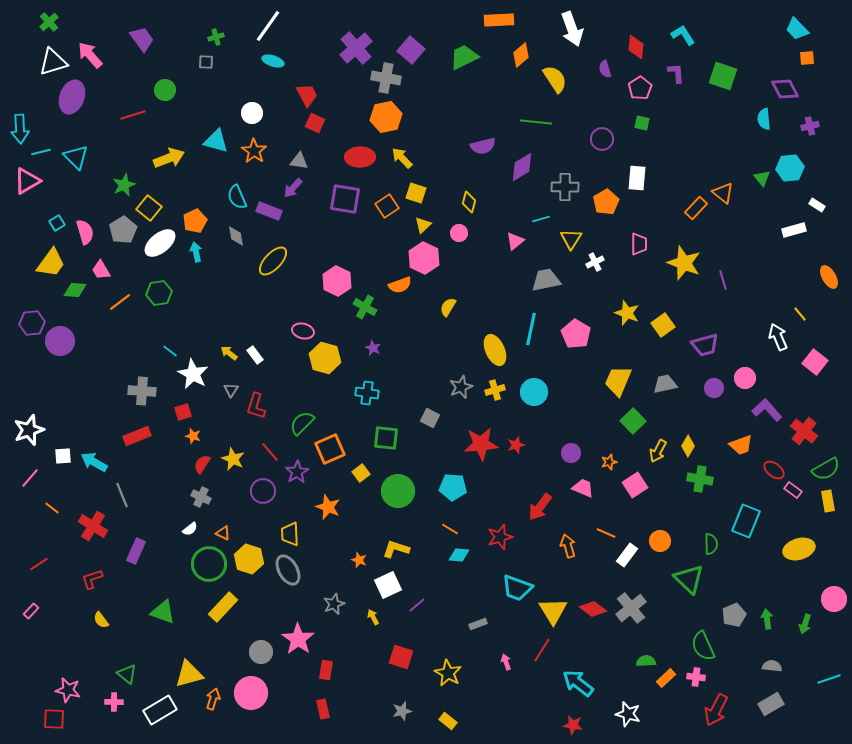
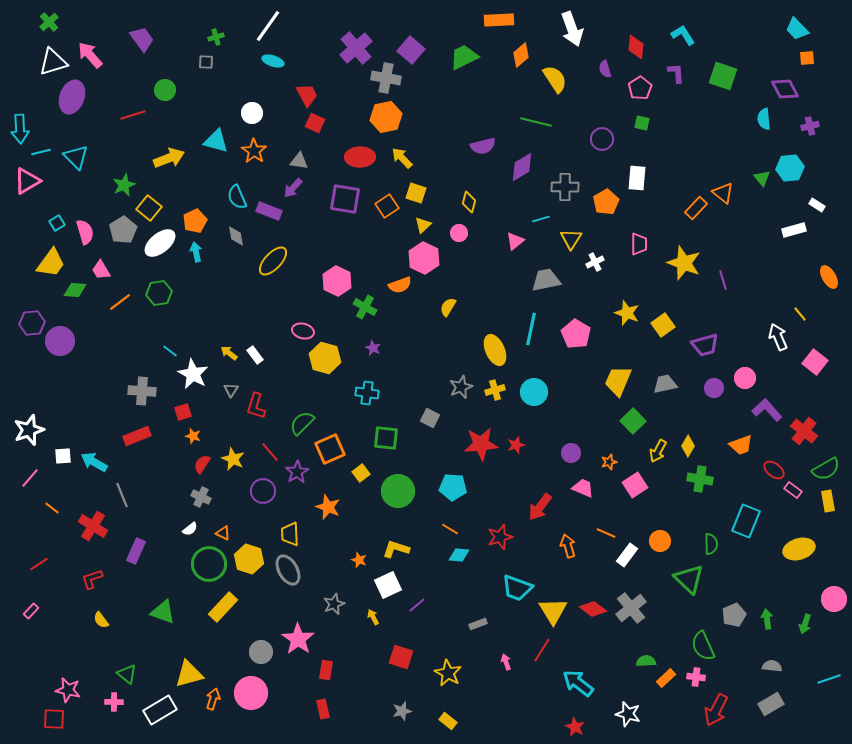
green line at (536, 122): rotated 8 degrees clockwise
red star at (573, 725): moved 2 px right, 2 px down; rotated 18 degrees clockwise
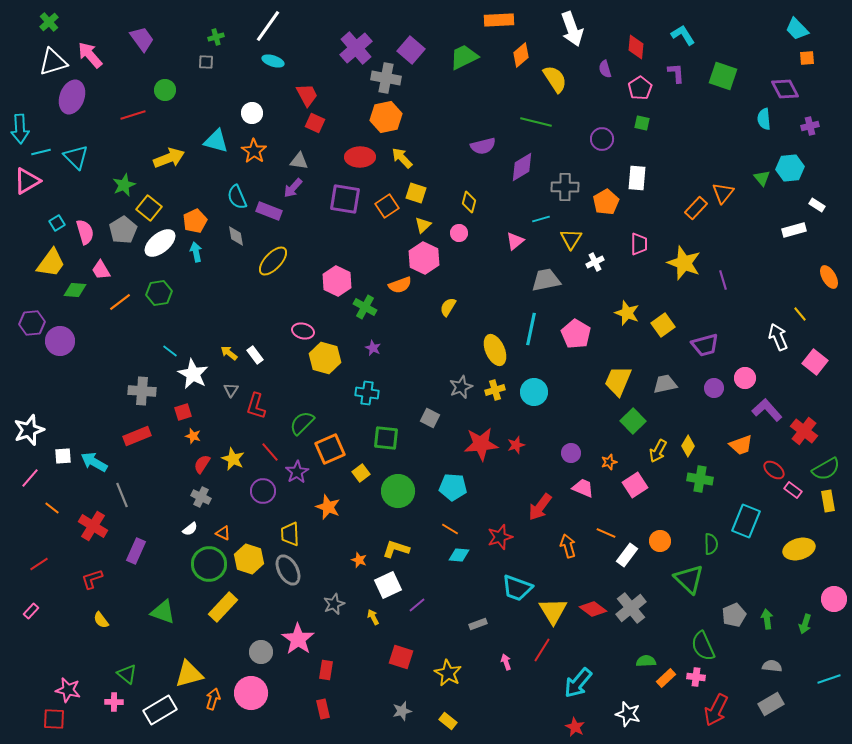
orange triangle at (723, 193): rotated 30 degrees clockwise
cyan arrow at (578, 683): rotated 88 degrees counterclockwise
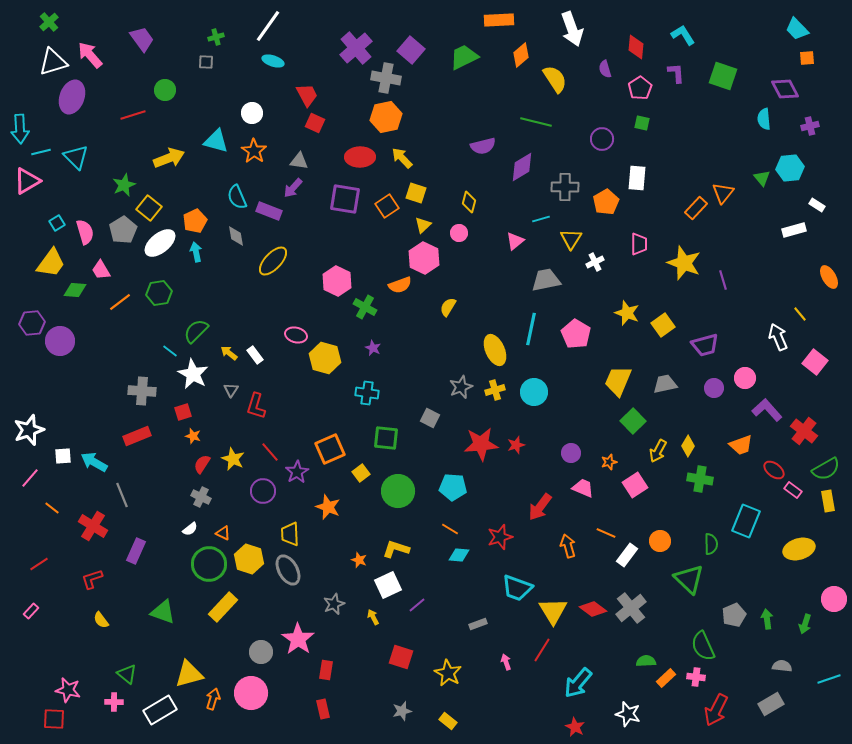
pink ellipse at (303, 331): moved 7 px left, 4 px down
green semicircle at (302, 423): moved 106 px left, 92 px up
gray semicircle at (772, 666): moved 10 px right
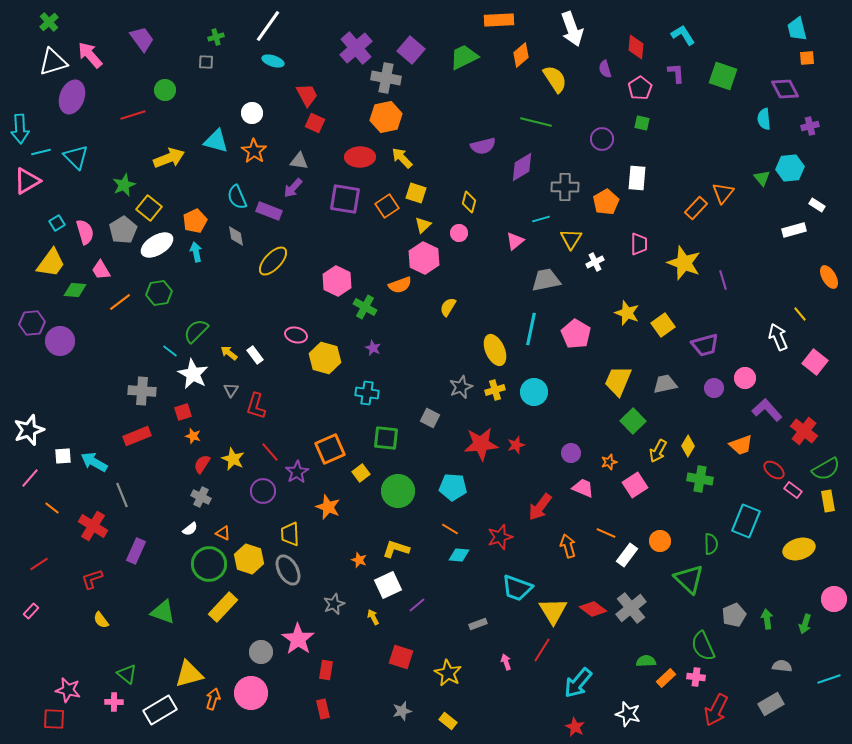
cyan trapezoid at (797, 29): rotated 30 degrees clockwise
white ellipse at (160, 243): moved 3 px left, 2 px down; rotated 8 degrees clockwise
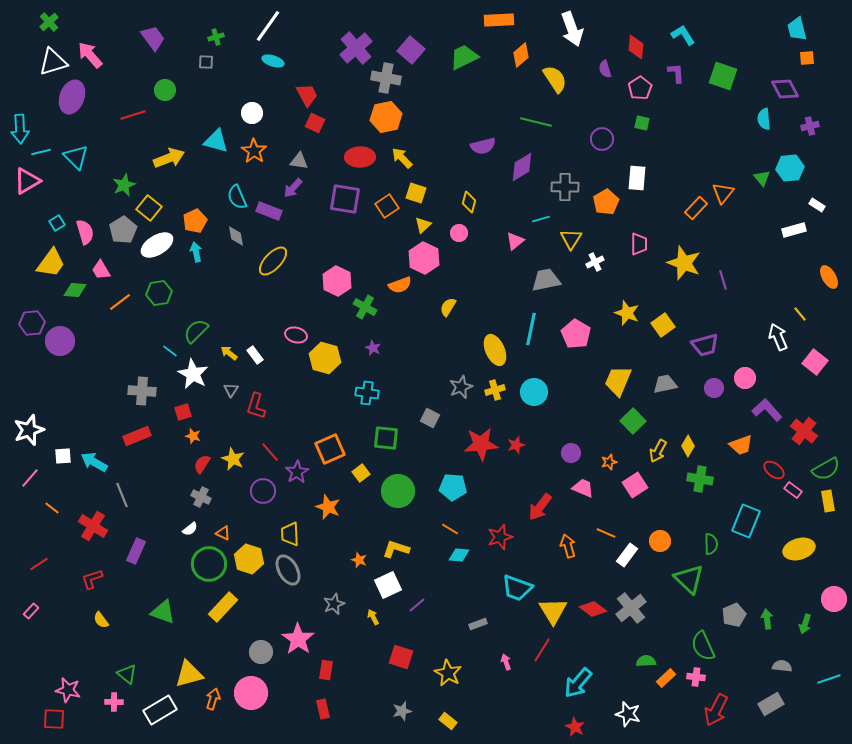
purple trapezoid at (142, 39): moved 11 px right, 1 px up
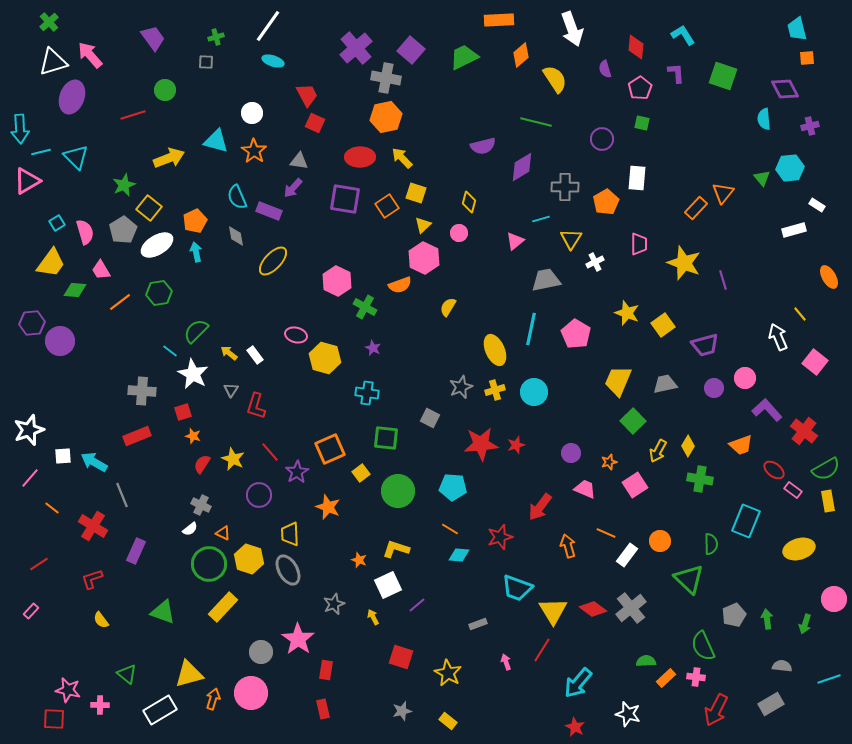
pink trapezoid at (583, 488): moved 2 px right, 1 px down
purple circle at (263, 491): moved 4 px left, 4 px down
gray cross at (201, 497): moved 8 px down
pink cross at (114, 702): moved 14 px left, 3 px down
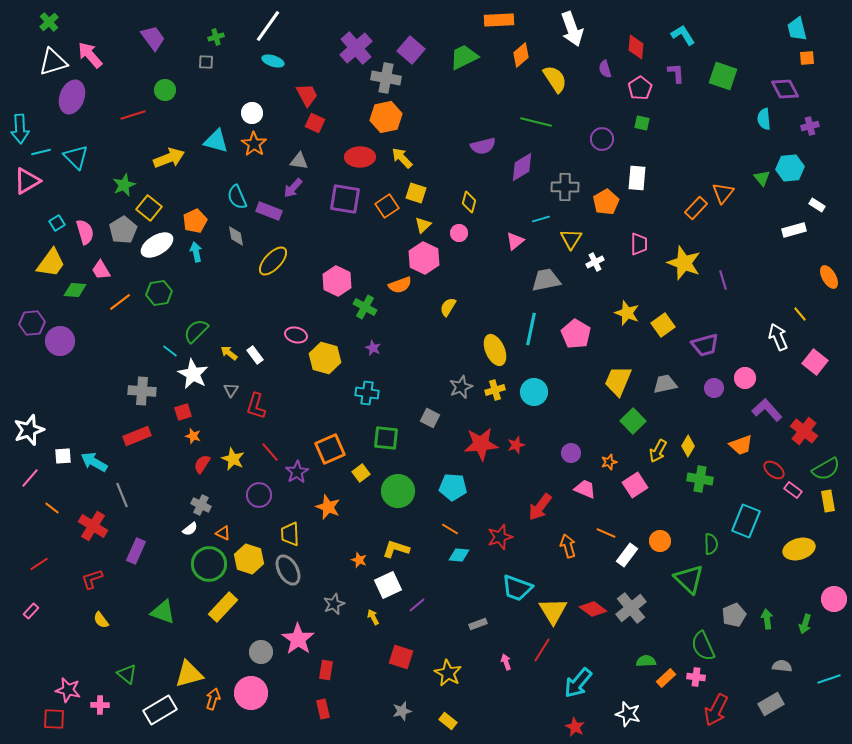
orange star at (254, 151): moved 7 px up
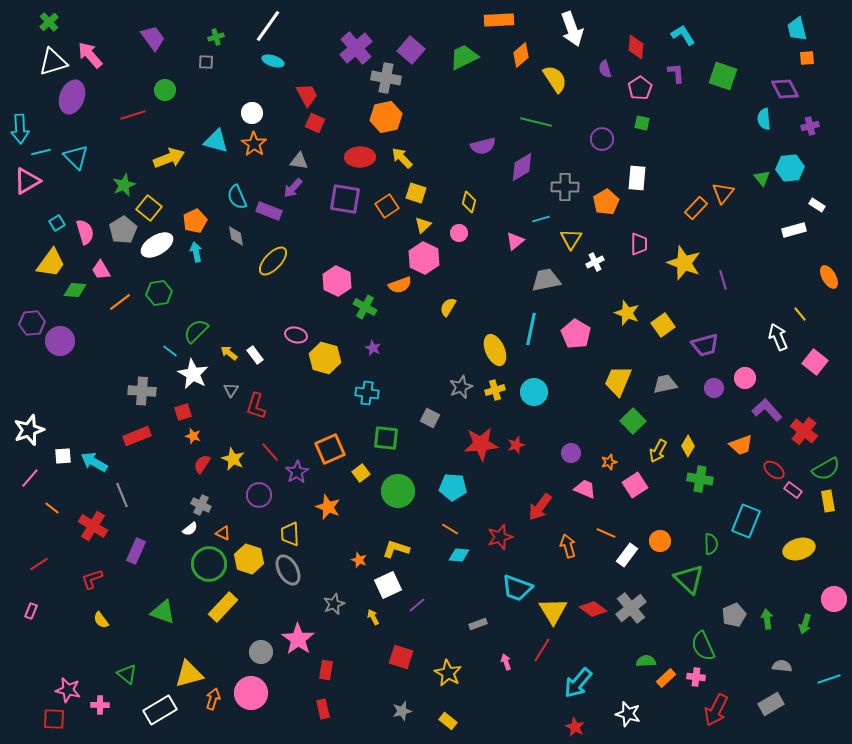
pink rectangle at (31, 611): rotated 21 degrees counterclockwise
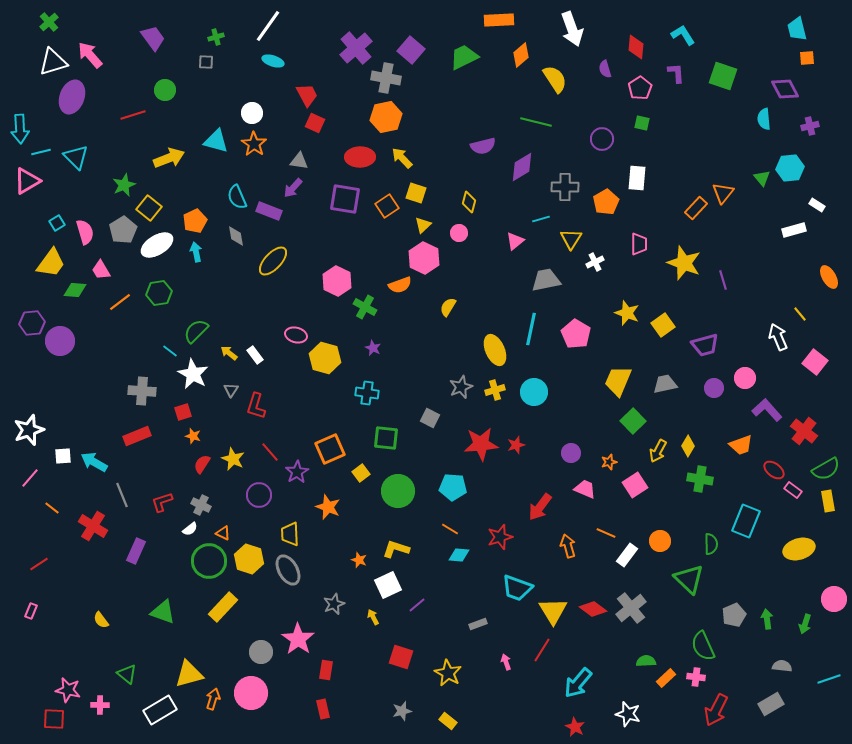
green circle at (209, 564): moved 3 px up
red L-shape at (92, 579): moved 70 px right, 77 px up
